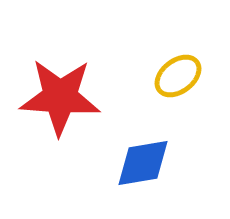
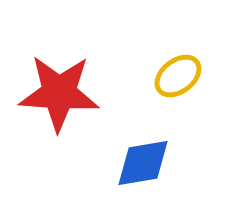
red star: moved 1 px left, 4 px up
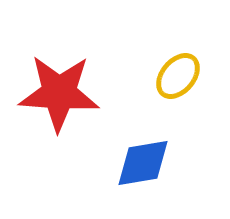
yellow ellipse: rotated 12 degrees counterclockwise
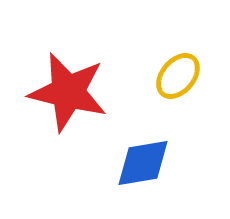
red star: moved 9 px right, 1 px up; rotated 10 degrees clockwise
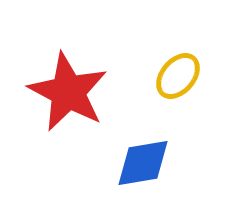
red star: rotated 14 degrees clockwise
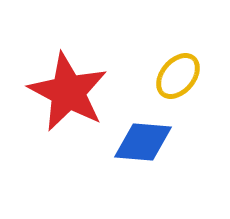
blue diamond: moved 21 px up; rotated 14 degrees clockwise
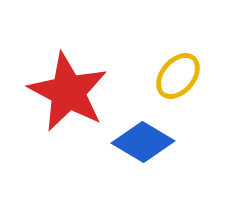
blue diamond: rotated 26 degrees clockwise
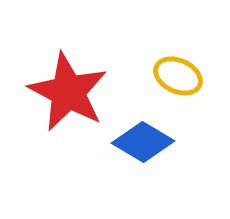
yellow ellipse: rotated 75 degrees clockwise
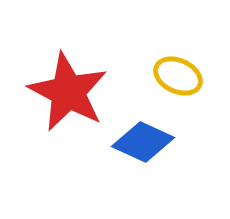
blue diamond: rotated 6 degrees counterclockwise
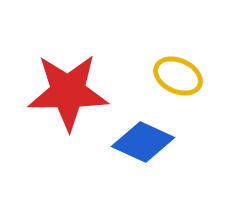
red star: rotated 28 degrees counterclockwise
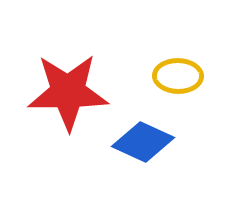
yellow ellipse: rotated 24 degrees counterclockwise
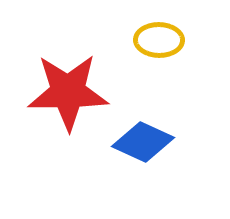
yellow ellipse: moved 19 px left, 36 px up
